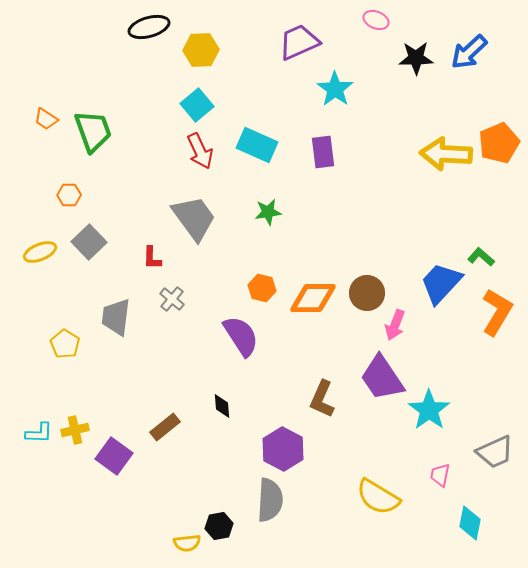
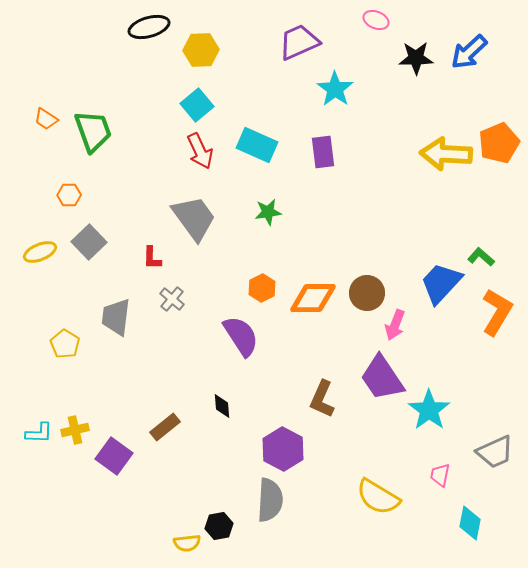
orange hexagon at (262, 288): rotated 20 degrees clockwise
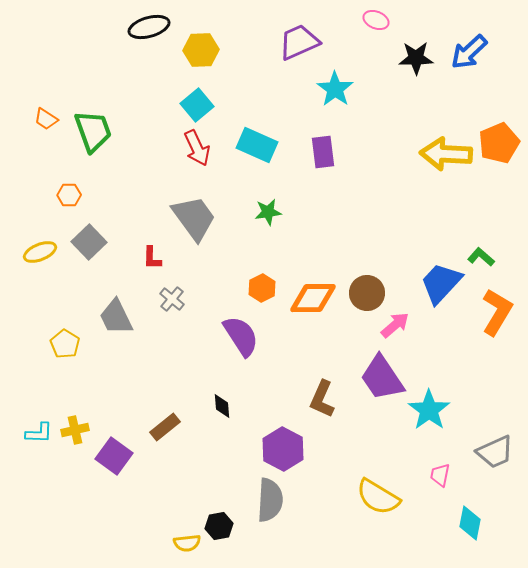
red arrow at (200, 151): moved 3 px left, 3 px up
gray trapezoid at (116, 317): rotated 33 degrees counterclockwise
pink arrow at (395, 325): rotated 152 degrees counterclockwise
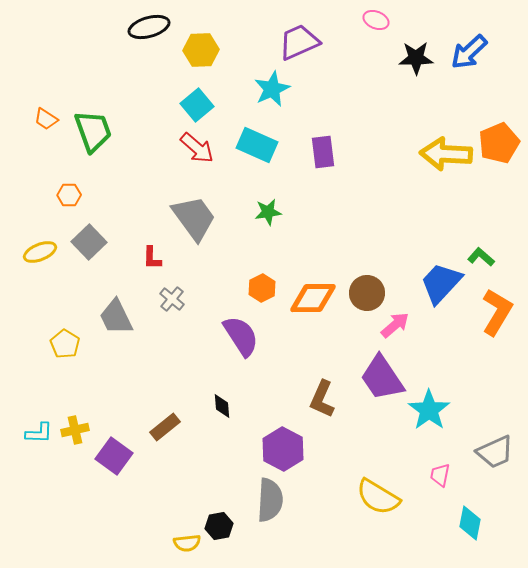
cyan star at (335, 89): moved 63 px left; rotated 12 degrees clockwise
red arrow at (197, 148): rotated 24 degrees counterclockwise
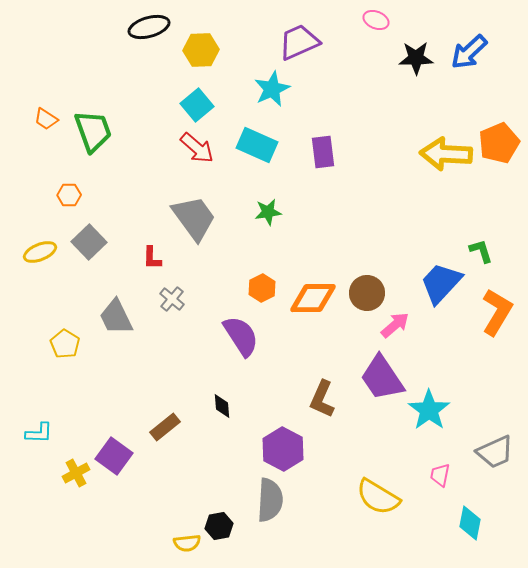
green L-shape at (481, 257): moved 6 px up; rotated 32 degrees clockwise
yellow cross at (75, 430): moved 1 px right, 43 px down; rotated 16 degrees counterclockwise
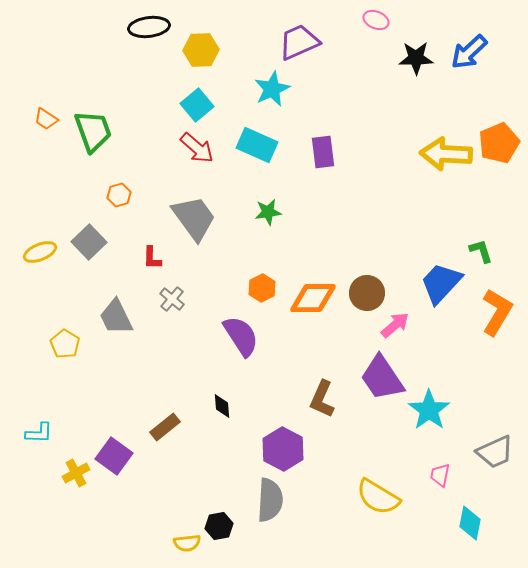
black ellipse at (149, 27): rotated 9 degrees clockwise
orange hexagon at (69, 195): moved 50 px right; rotated 15 degrees counterclockwise
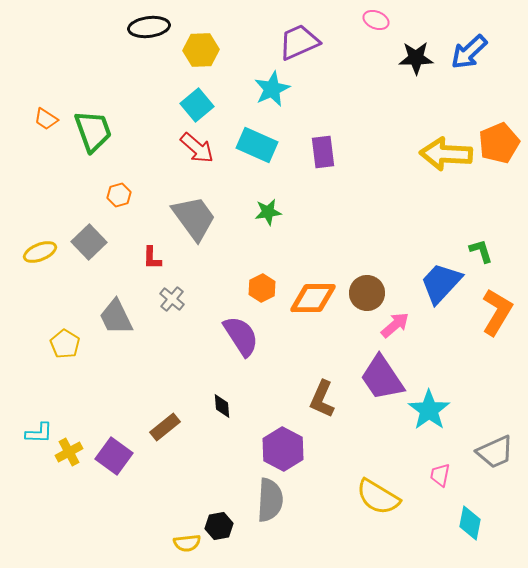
yellow cross at (76, 473): moved 7 px left, 21 px up
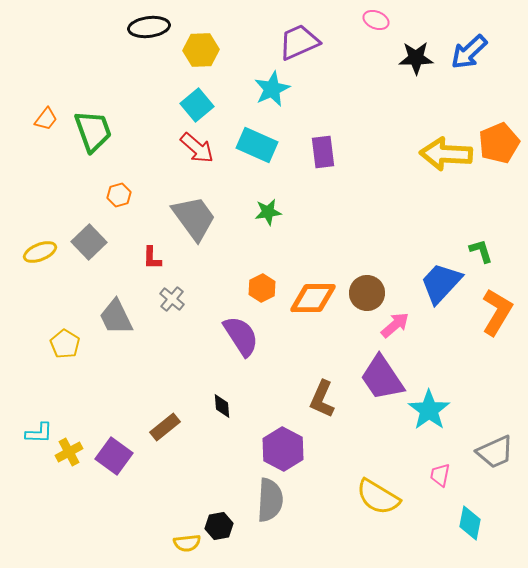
orange trapezoid at (46, 119): rotated 85 degrees counterclockwise
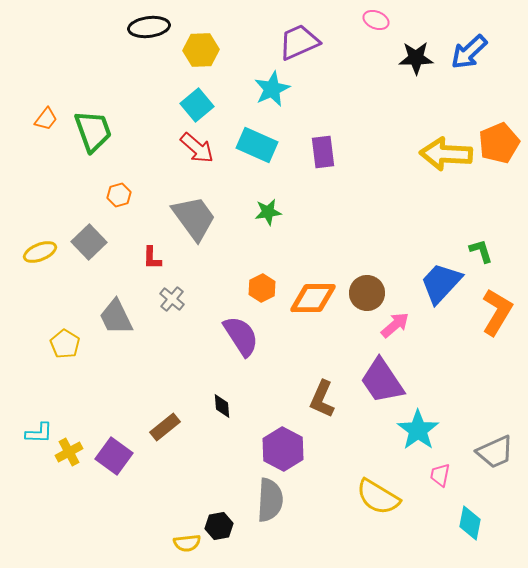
purple trapezoid at (382, 378): moved 3 px down
cyan star at (429, 410): moved 11 px left, 20 px down
